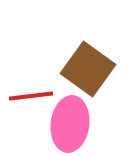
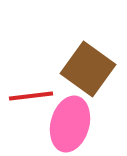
pink ellipse: rotated 8 degrees clockwise
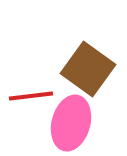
pink ellipse: moved 1 px right, 1 px up
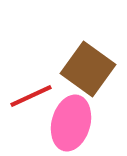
red line: rotated 18 degrees counterclockwise
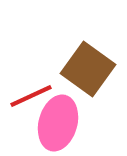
pink ellipse: moved 13 px left
